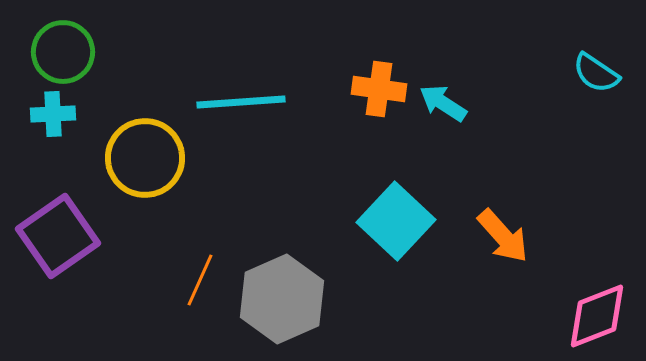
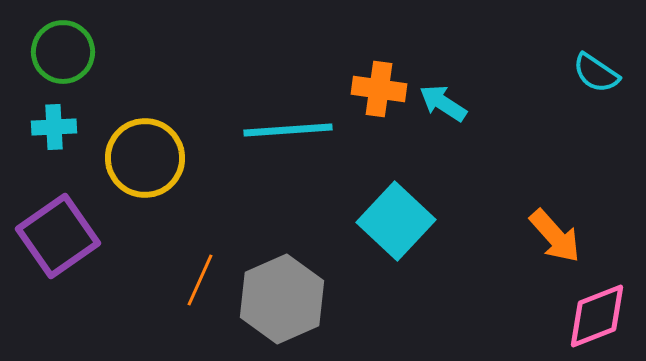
cyan line: moved 47 px right, 28 px down
cyan cross: moved 1 px right, 13 px down
orange arrow: moved 52 px right
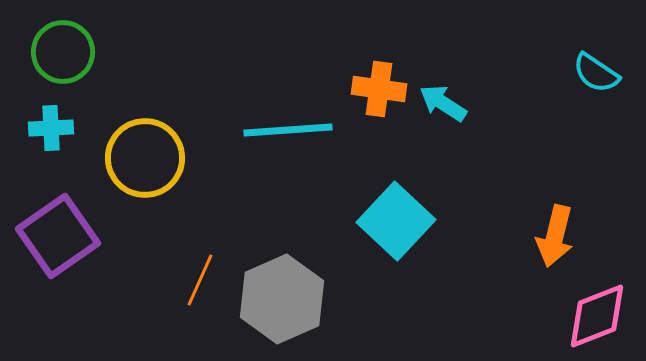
cyan cross: moved 3 px left, 1 px down
orange arrow: rotated 56 degrees clockwise
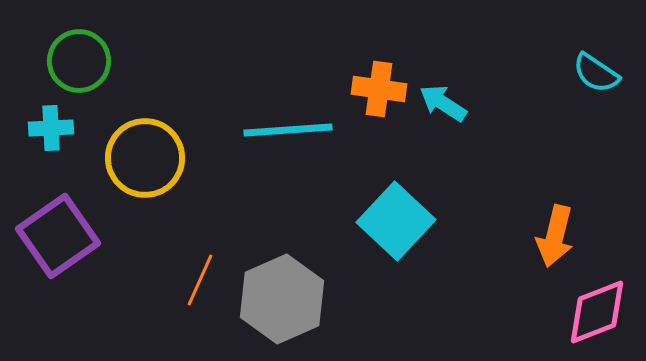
green circle: moved 16 px right, 9 px down
pink diamond: moved 4 px up
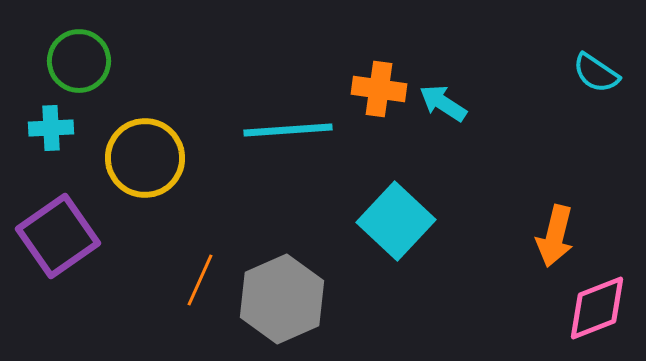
pink diamond: moved 4 px up
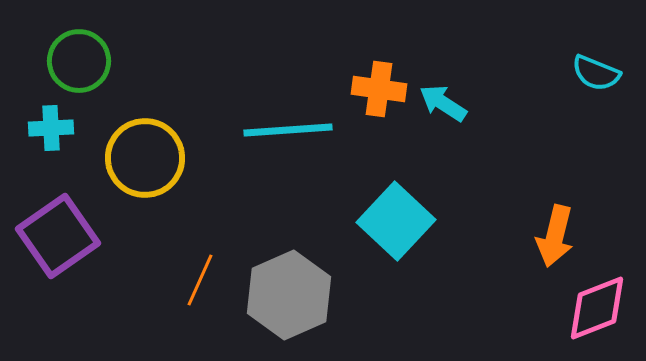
cyan semicircle: rotated 12 degrees counterclockwise
gray hexagon: moved 7 px right, 4 px up
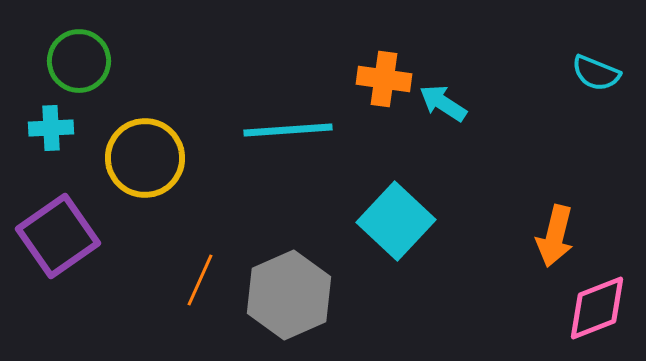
orange cross: moved 5 px right, 10 px up
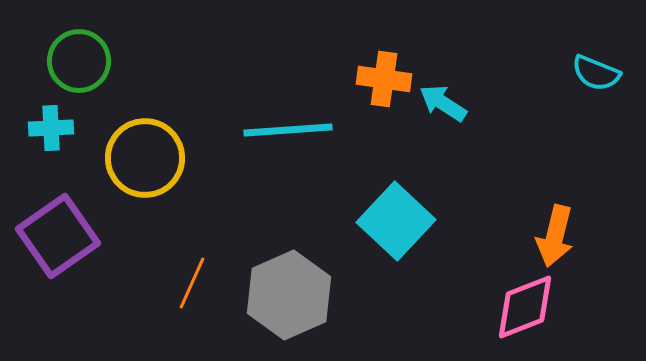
orange line: moved 8 px left, 3 px down
pink diamond: moved 72 px left, 1 px up
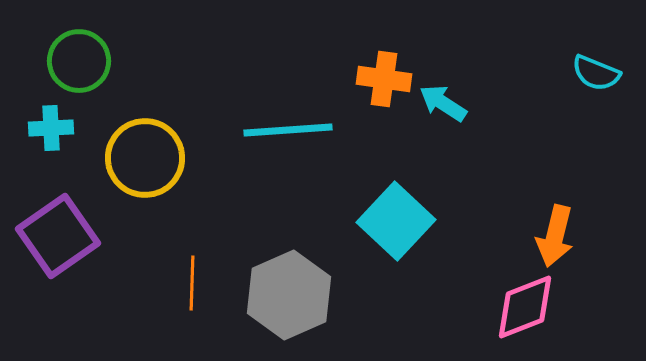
orange line: rotated 22 degrees counterclockwise
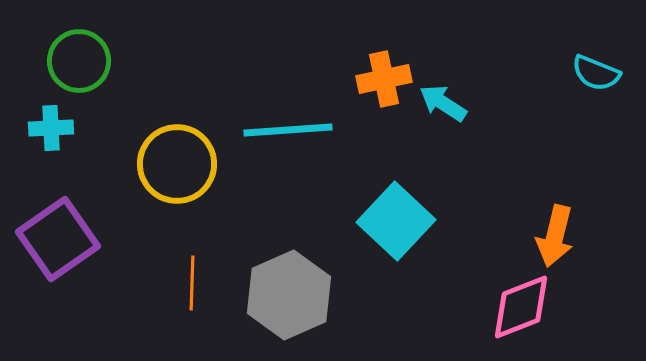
orange cross: rotated 20 degrees counterclockwise
yellow circle: moved 32 px right, 6 px down
purple square: moved 3 px down
pink diamond: moved 4 px left
